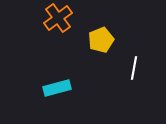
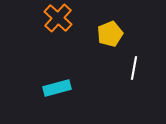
orange cross: rotated 12 degrees counterclockwise
yellow pentagon: moved 9 px right, 6 px up
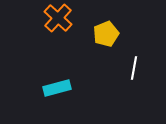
yellow pentagon: moved 4 px left
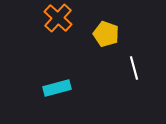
yellow pentagon: rotated 30 degrees counterclockwise
white line: rotated 25 degrees counterclockwise
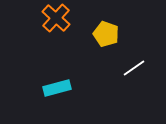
orange cross: moved 2 px left
white line: rotated 70 degrees clockwise
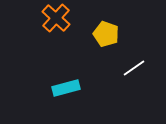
cyan rectangle: moved 9 px right
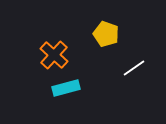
orange cross: moved 2 px left, 37 px down
